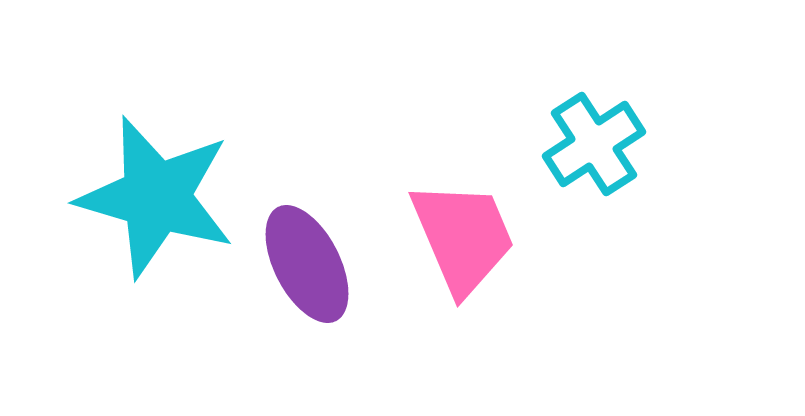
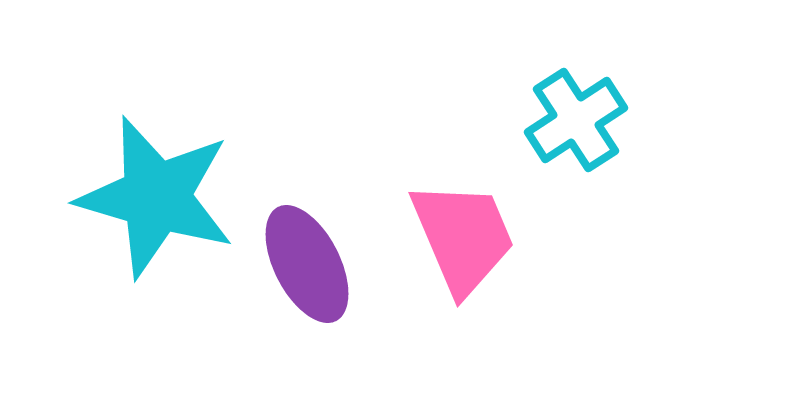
cyan cross: moved 18 px left, 24 px up
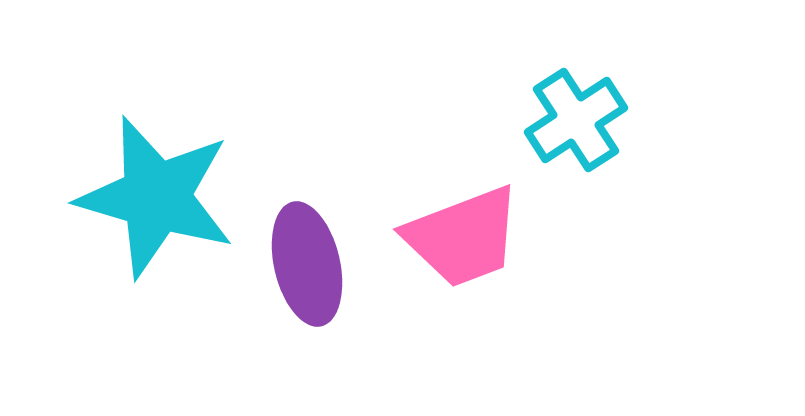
pink trapezoid: rotated 92 degrees clockwise
purple ellipse: rotated 14 degrees clockwise
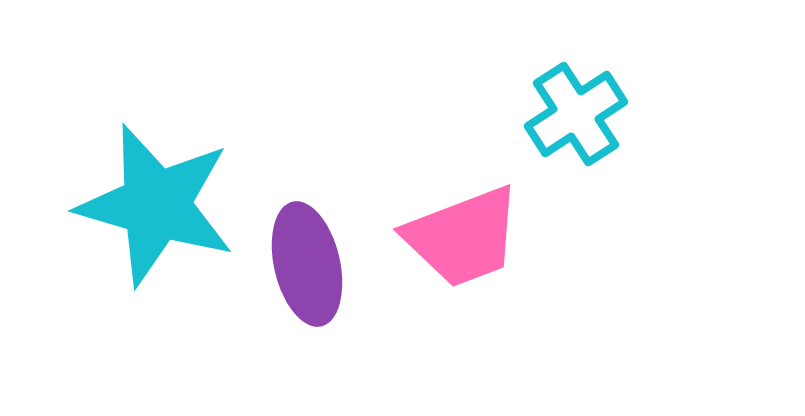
cyan cross: moved 6 px up
cyan star: moved 8 px down
